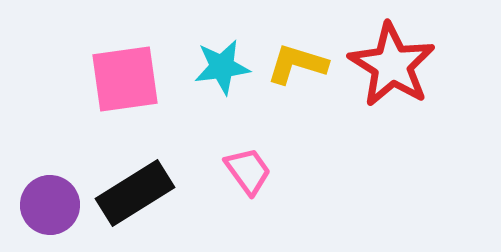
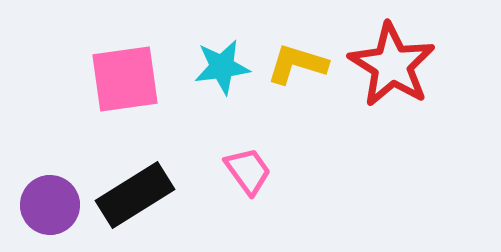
black rectangle: moved 2 px down
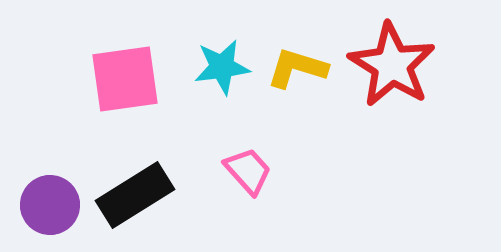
yellow L-shape: moved 4 px down
pink trapezoid: rotated 6 degrees counterclockwise
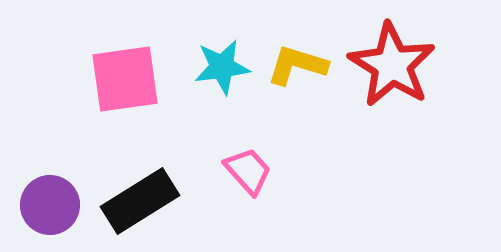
yellow L-shape: moved 3 px up
black rectangle: moved 5 px right, 6 px down
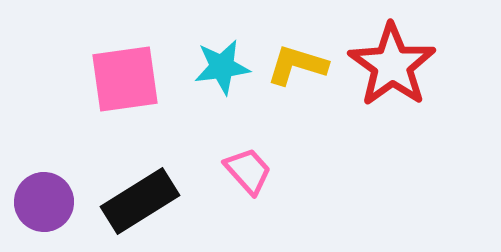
red star: rotated 4 degrees clockwise
purple circle: moved 6 px left, 3 px up
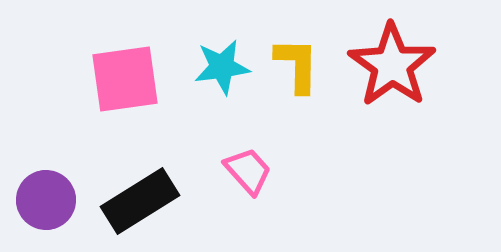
yellow L-shape: rotated 74 degrees clockwise
purple circle: moved 2 px right, 2 px up
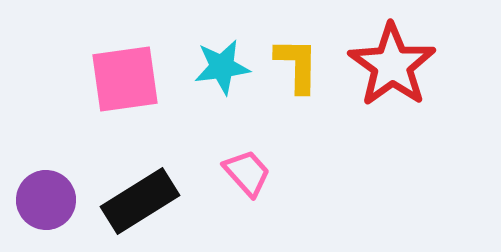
pink trapezoid: moved 1 px left, 2 px down
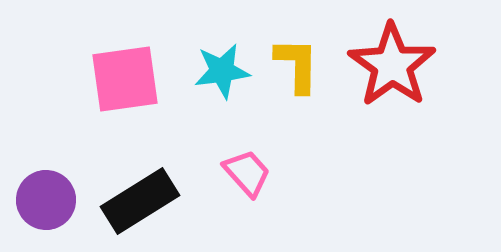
cyan star: moved 4 px down
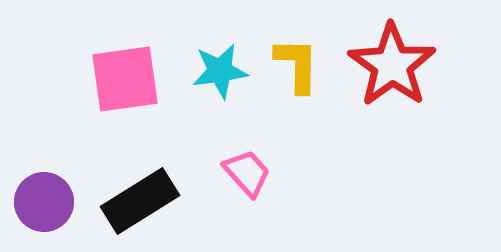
cyan star: moved 2 px left
purple circle: moved 2 px left, 2 px down
